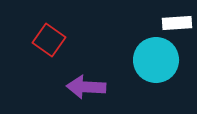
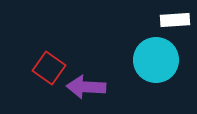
white rectangle: moved 2 px left, 3 px up
red square: moved 28 px down
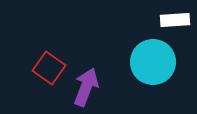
cyan circle: moved 3 px left, 2 px down
purple arrow: rotated 108 degrees clockwise
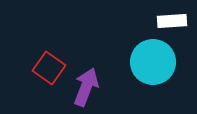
white rectangle: moved 3 px left, 1 px down
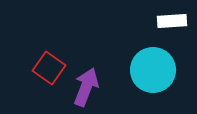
cyan circle: moved 8 px down
